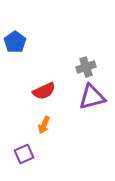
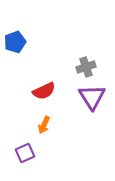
blue pentagon: rotated 15 degrees clockwise
purple triangle: rotated 48 degrees counterclockwise
purple square: moved 1 px right, 1 px up
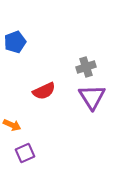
orange arrow: moved 32 px left; rotated 90 degrees counterclockwise
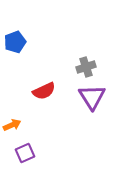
orange arrow: rotated 48 degrees counterclockwise
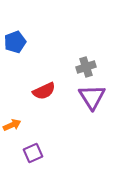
purple square: moved 8 px right
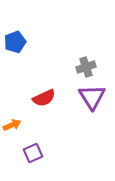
red semicircle: moved 7 px down
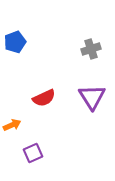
gray cross: moved 5 px right, 18 px up
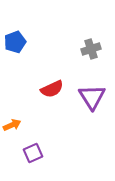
red semicircle: moved 8 px right, 9 px up
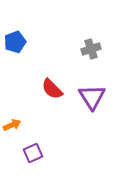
red semicircle: rotated 70 degrees clockwise
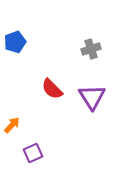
orange arrow: rotated 24 degrees counterclockwise
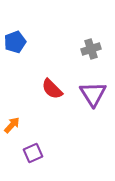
purple triangle: moved 1 px right, 3 px up
